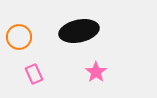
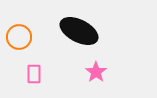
black ellipse: rotated 39 degrees clockwise
pink rectangle: rotated 24 degrees clockwise
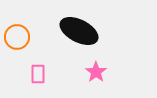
orange circle: moved 2 px left
pink rectangle: moved 4 px right
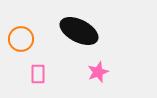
orange circle: moved 4 px right, 2 px down
pink star: moved 2 px right; rotated 15 degrees clockwise
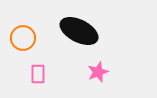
orange circle: moved 2 px right, 1 px up
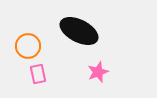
orange circle: moved 5 px right, 8 px down
pink rectangle: rotated 12 degrees counterclockwise
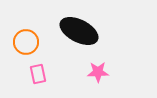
orange circle: moved 2 px left, 4 px up
pink star: rotated 20 degrees clockwise
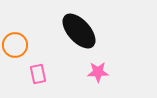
black ellipse: rotated 21 degrees clockwise
orange circle: moved 11 px left, 3 px down
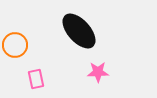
pink rectangle: moved 2 px left, 5 px down
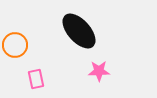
pink star: moved 1 px right, 1 px up
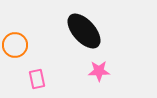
black ellipse: moved 5 px right
pink rectangle: moved 1 px right
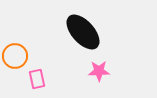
black ellipse: moved 1 px left, 1 px down
orange circle: moved 11 px down
